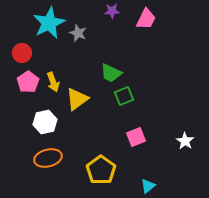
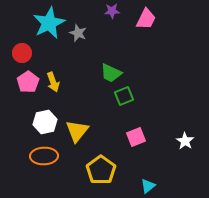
yellow triangle: moved 32 px down; rotated 15 degrees counterclockwise
orange ellipse: moved 4 px left, 2 px up; rotated 12 degrees clockwise
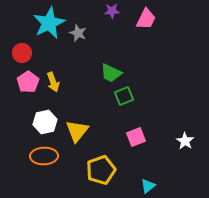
yellow pentagon: rotated 16 degrees clockwise
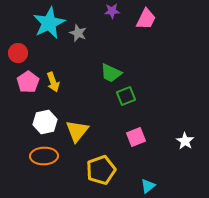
red circle: moved 4 px left
green square: moved 2 px right
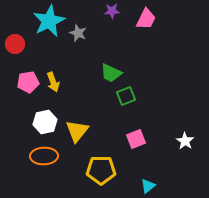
cyan star: moved 2 px up
red circle: moved 3 px left, 9 px up
pink pentagon: rotated 25 degrees clockwise
pink square: moved 2 px down
yellow pentagon: rotated 20 degrees clockwise
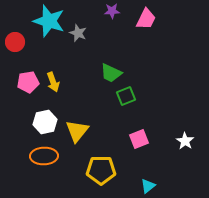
cyan star: rotated 28 degrees counterclockwise
red circle: moved 2 px up
pink square: moved 3 px right
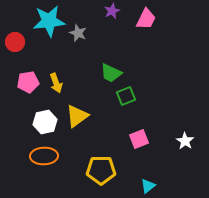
purple star: rotated 21 degrees counterclockwise
cyan star: rotated 24 degrees counterclockwise
yellow arrow: moved 3 px right, 1 px down
yellow triangle: moved 15 px up; rotated 15 degrees clockwise
